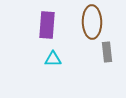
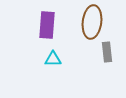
brown ellipse: rotated 8 degrees clockwise
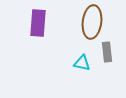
purple rectangle: moved 9 px left, 2 px up
cyan triangle: moved 29 px right, 4 px down; rotated 12 degrees clockwise
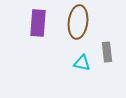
brown ellipse: moved 14 px left
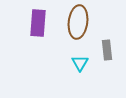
gray rectangle: moved 2 px up
cyan triangle: moved 2 px left; rotated 48 degrees clockwise
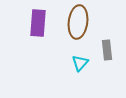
cyan triangle: rotated 12 degrees clockwise
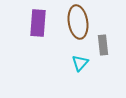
brown ellipse: rotated 16 degrees counterclockwise
gray rectangle: moved 4 px left, 5 px up
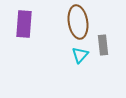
purple rectangle: moved 14 px left, 1 px down
cyan triangle: moved 8 px up
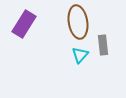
purple rectangle: rotated 28 degrees clockwise
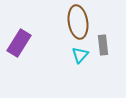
purple rectangle: moved 5 px left, 19 px down
